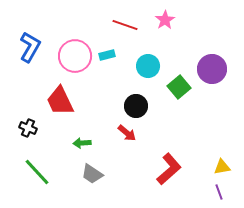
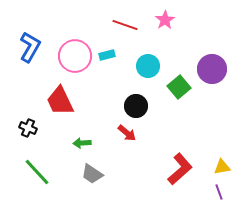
red L-shape: moved 11 px right
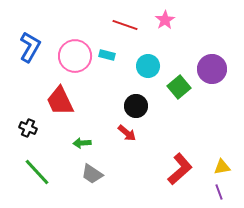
cyan rectangle: rotated 28 degrees clockwise
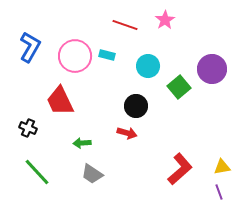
red arrow: rotated 24 degrees counterclockwise
